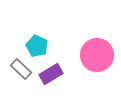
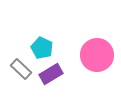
cyan pentagon: moved 5 px right, 2 px down
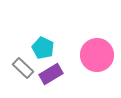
cyan pentagon: moved 1 px right
gray rectangle: moved 2 px right, 1 px up
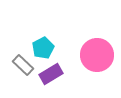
cyan pentagon: rotated 20 degrees clockwise
gray rectangle: moved 3 px up
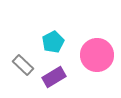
cyan pentagon: moved 10 px right, 6 px up
purple rectangle: moved 3 px right, 3 px down
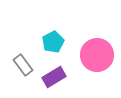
gray rectangle: rotated 10 degrees clockwise
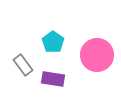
cyan pentagon: rotated 10 degrees counterclockwise
purple rectangle: moved 1 px left, 2 px down; rotated 40 degrees clockwise
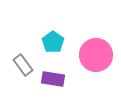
pink circle: moved 1 px left
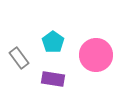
gray rectangle: moved 4 px left, 7 px up
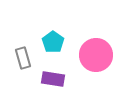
gray rectangle: moved 4 px right; rotated 20 degrees clockwise
